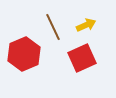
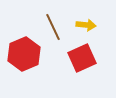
yellow arrow: rotated 30 degrees clockwise
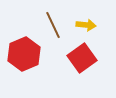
brown line: moved 2 px up
red square: rotated 12 degrees counterclockwise
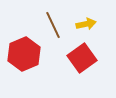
yellow arrow: moved 1 px up; rotated 18 degrees counterclockwise
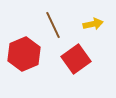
yellow arrow: moved 7 px right
red square: moved 6 px left, 1 px down
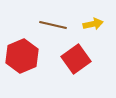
brown line: rotated 52 degrees counterclockwise
red hexagon: moved 2 px left, 2 px down
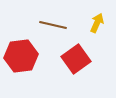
yellow arrow: moved 4 px right, 1 px up; rotated 54 degrees counterclockwise
red hexagon: moved 1 px left; rotated 16 degrees clockwise
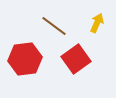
brown line: moved 1 px right, 1 px down; rotated 24 degrees clockwise
red hexagon: moved 4 px right, 3 px down
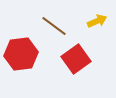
yellow arrow: moved 2 px up; rotated 42 degrees clockwise
red hexagon: moved 4 px left, 5 px up
